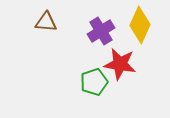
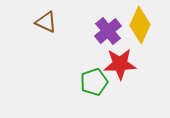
brown triangle: rotated 20 degrees clockwise
purple cross: moved 7 px right; rotated 8 degrees counterclockwise
red star: rotated 12 degrees counterclockwise
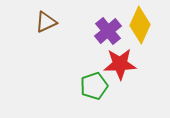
brown triangle: rotated 50 degrees counterclockwise
green pentagon: moved 4 px down
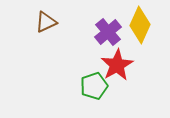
purple cross: moved 1 px down
red star: moved 3 px left, 1 px down; rotated 28 degrees counterclockwise
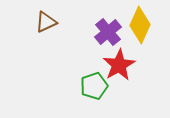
red star: moved 2 px right
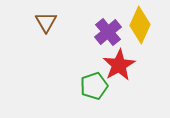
brown triangle: rotated 35 degrees counterclockwise
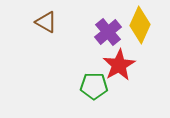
brown triangle: rotated 30 degrees counterclockwise
green pentagon: rotated 20 degrees clockwise
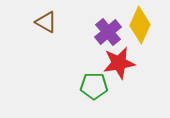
red star: moved 2 px up; rotated 20 degrees clockwise
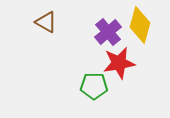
yellow diamond: rotated 9 degrees counterclockwise
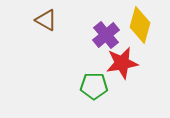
brown triangle: moved 2 px up
purple cross: moved 2 px left, 3 px down
red star: moved 3 px right
